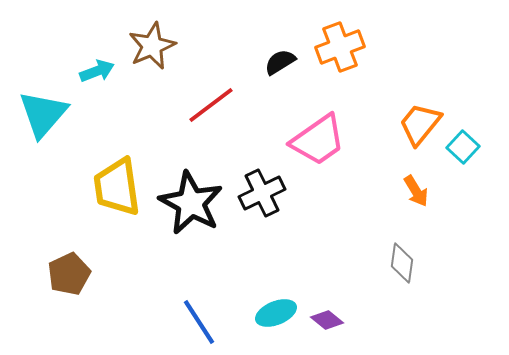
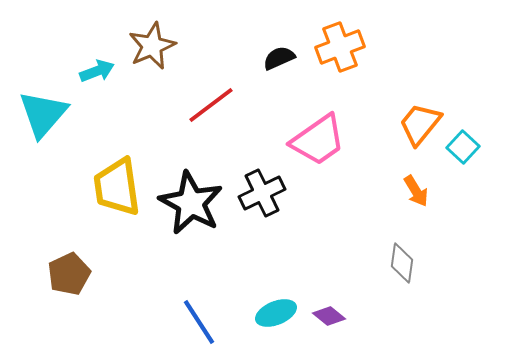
black semicircle: moved 1 px left, 4 px up; rotated 8 degrees clockwise
purple diamond: moved 2 px right, 4 px up
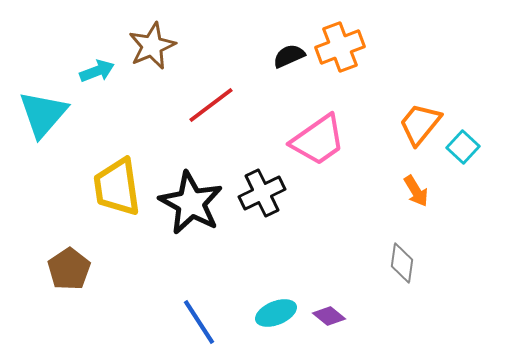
black semicircle: moved 10 px right, 2 px up
brown pentagon: moved 5 px up; rotated 9 degrees counterclockwise
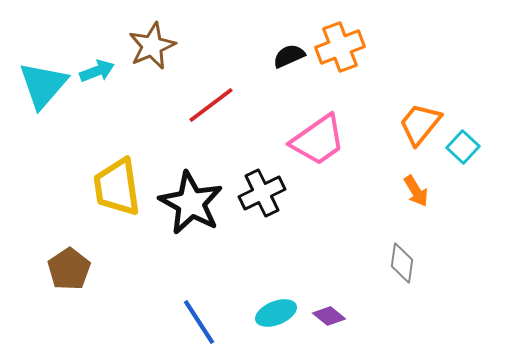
cyan triangle: moved 29 px up
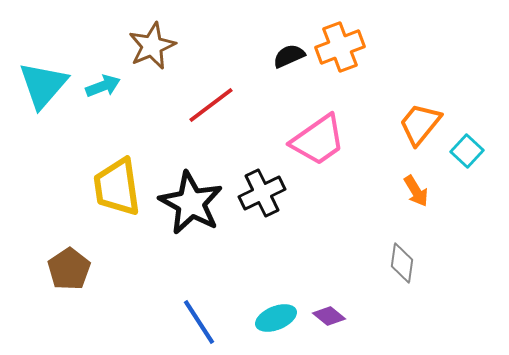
cyan arrow: moved 6 px right, 15 px down
cyan square: moved 4 px right, 4 px down
cyan ellipse: moved 5 px down
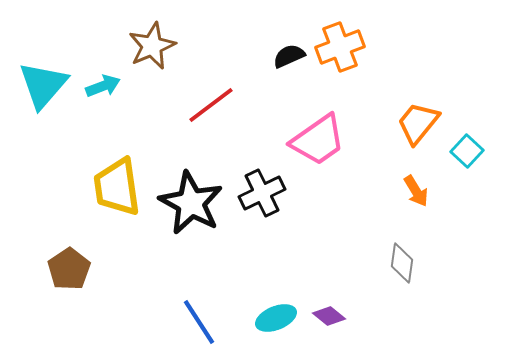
orange trapezoid: moved 2 px left, 1 px up
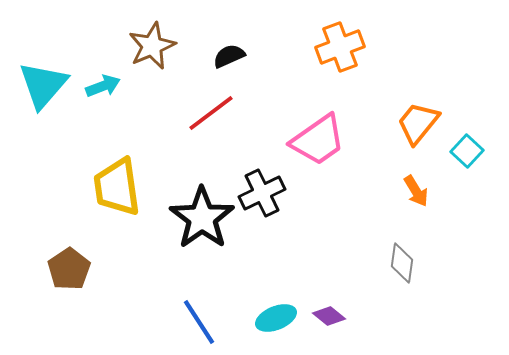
black semicircle: moved 60 px left
red line: moved 8 px down
black star: moved 11 px right, 15 px down; rotated 8 degrees clockwise
